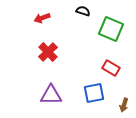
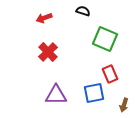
red arrow: moved 2 px right
green square: moved 6 px left, 10 px down
red rectangle: moved 1 px left, 6 px down; rotated 36 degrees clockwise
purple triangle: moved 5 px right
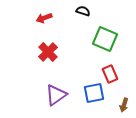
purple triangle: rotated 35 degrees counterclockwise
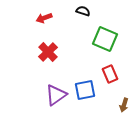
blue square: moved 9 px left, 3 px up
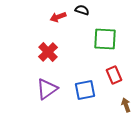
black semicircle: moved 1 px left, 1 px up
red arrow: moved 14 px right, 1 px up
green square: rotated 20 degrees counterclockwise
red rectangle: moved 4 px right, 1 px down
purple triangle: moved 9 px left, 6 px up
brown arrow: moved 2 px right; rotated 144 degrees clockwise
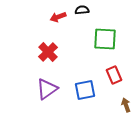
black semicircle: rotated 24 degrees counterclockwise
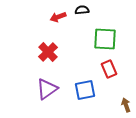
red rectangle: moved 5 px left, 6 px up
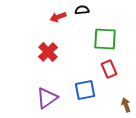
purple triangle: moved 9 px down
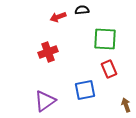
red cross: rotated 24 degrees clockwise
purple triangle: moved 2 px left, 3 px down
